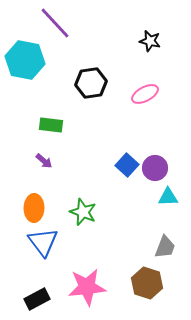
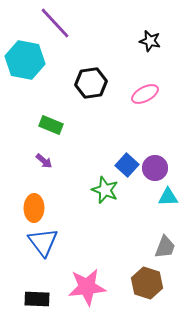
green rectangle: rotated 15 degrees clockwise
green star: moved 22 px right, 22 px up
black rectangle: rotated 30 degrees clockwise
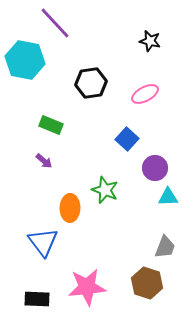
blue square: moved 26 px up
orange ellipse: moved 36 px right
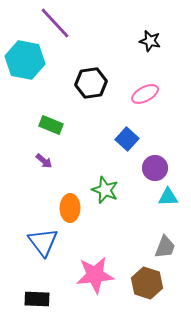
pink star: moved 8 px right, 12 px up
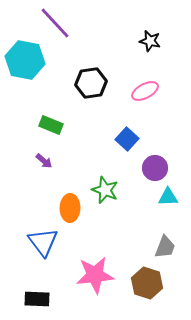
pink ellipse: moved 3 px up
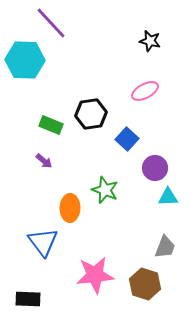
purple line: moved 4 px left
cyan hexagon: rotated 9 degrees counterclockwise
black hexagon: moved 31 px down
brown hexagon: moved 2 px left, 1 px down
black rectangle: moved 9 px left
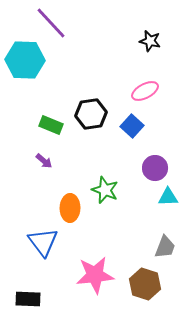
blue square: moved 5 px right, 13 px up
